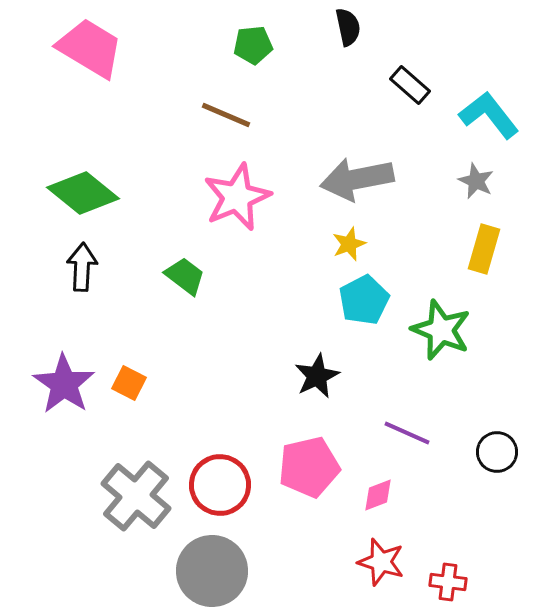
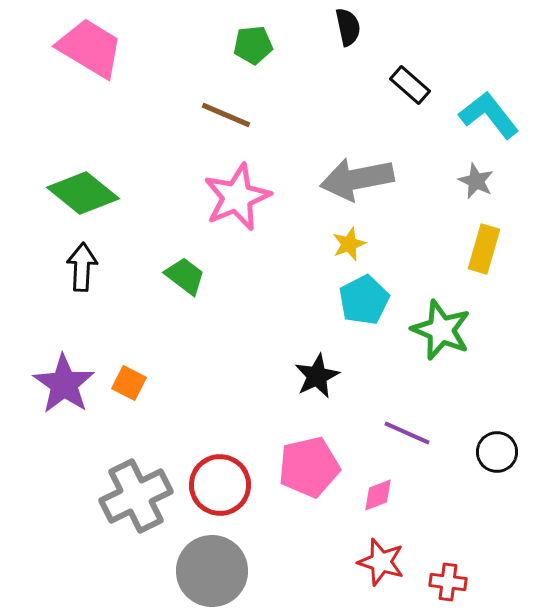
gray cross: rotated 24 degrees clockwise
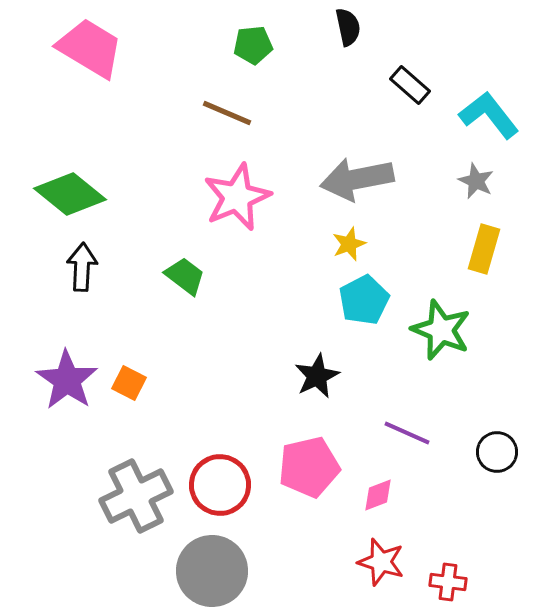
brown line: moved 1 px right, 2 px up
green diamond: moved 13 px left, 1 px down
purple star: moved 3 px right, 4 px up
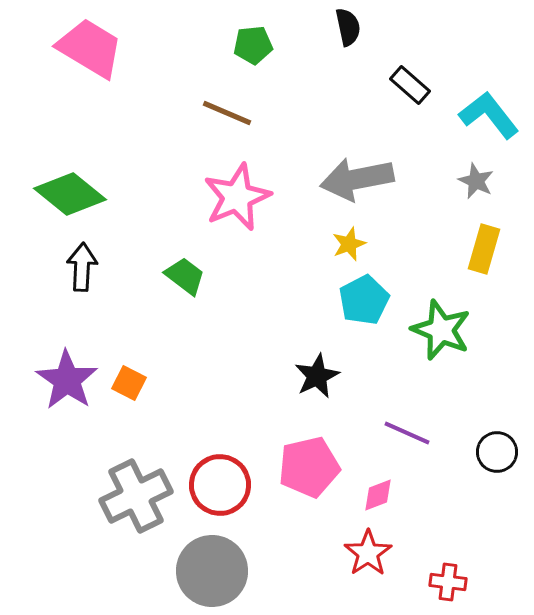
red star: moved 13 px left, 9 px up; rotated 21 degrees clockwise
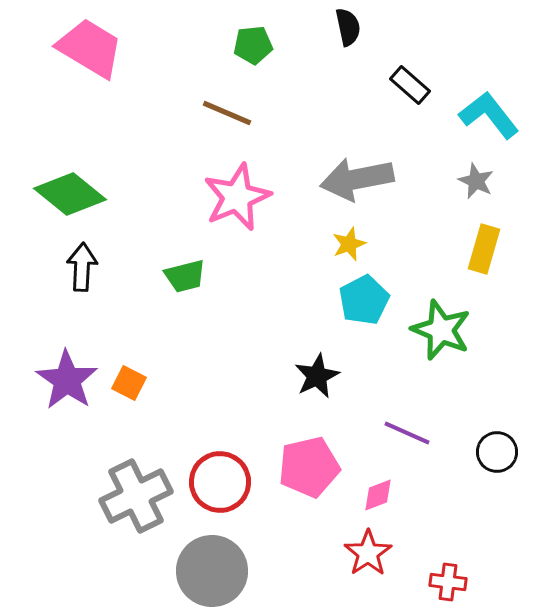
green trapezoid: rotated 129 degrees clockwise
red circle: moved 3 px up
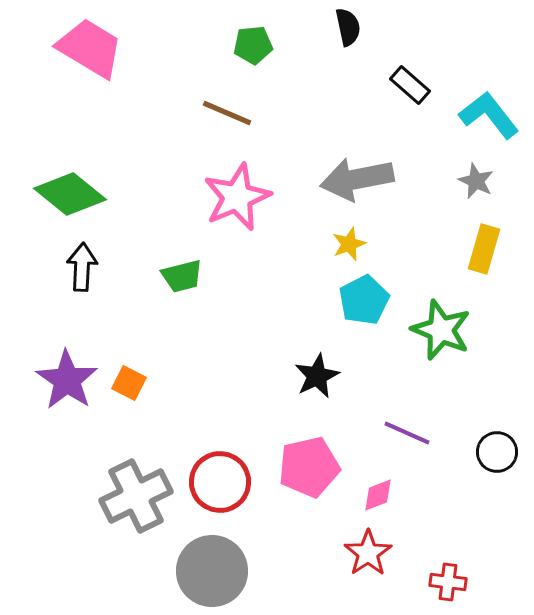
green trapezoid: moved 3 px left
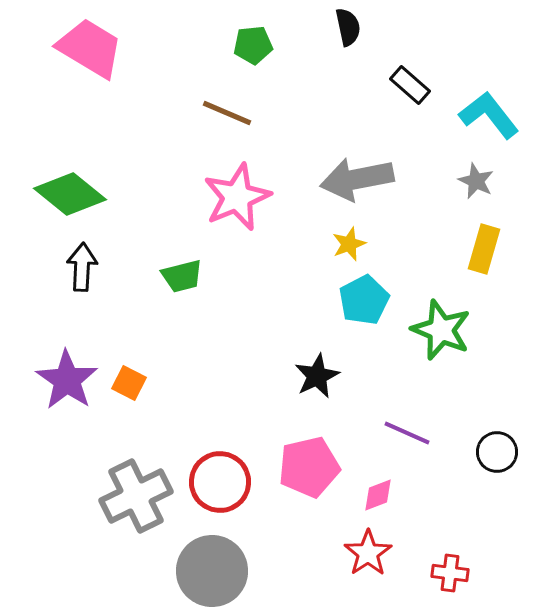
red cross: moved 2 px right, 9 px up
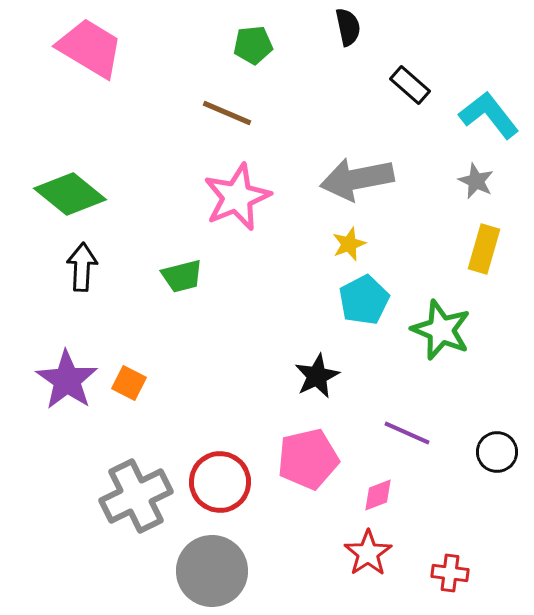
pink pentagon: moved 1 px left, 8 px up
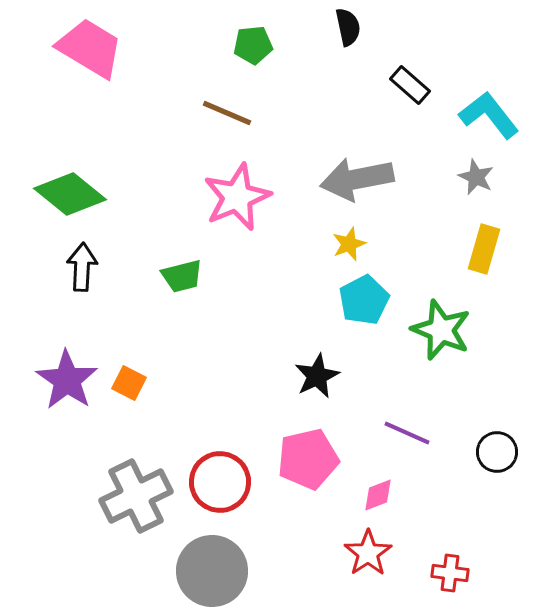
gray star: moved 4 px up
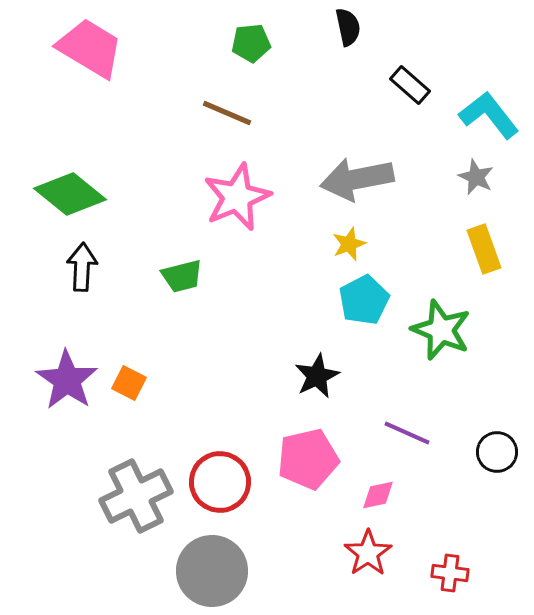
green pentagon: moved 2 px left, 2 px up
yellow rectangle: rotated 36 degrees counterclockwise
pink diamond: rotated 9 degrees clockwise
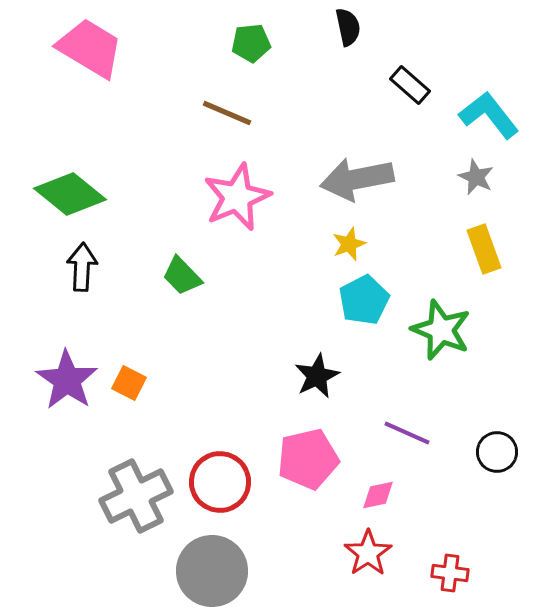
green trapezoid: rotated 60 degrees clockwise
